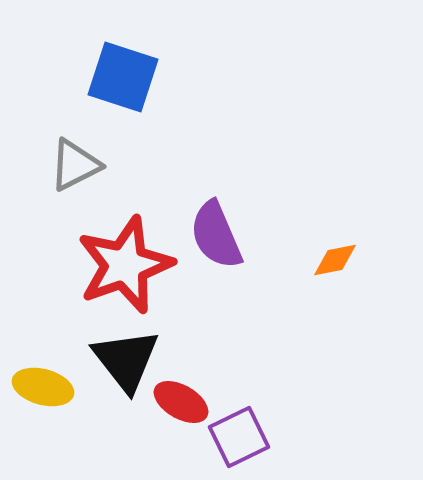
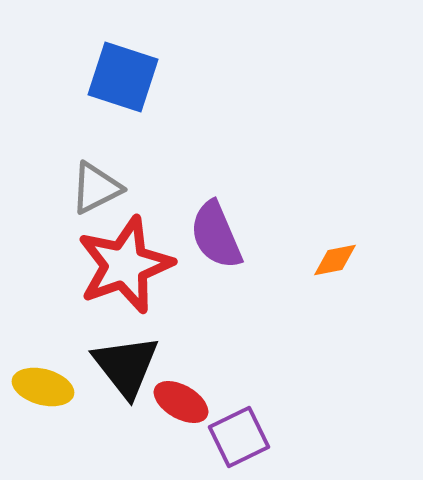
gray triangle: moved 21 px right, 23 px down
black triangle: moved 6 px down
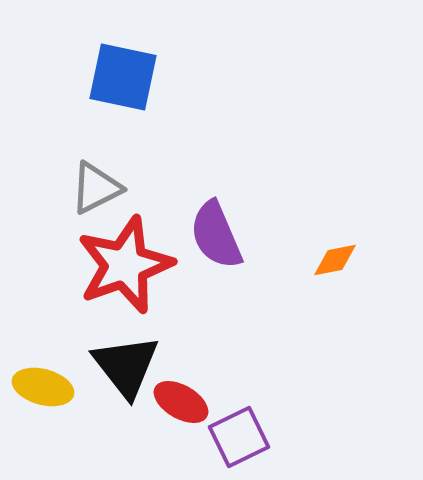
blue square: rotated 6 degrees counterclockwise
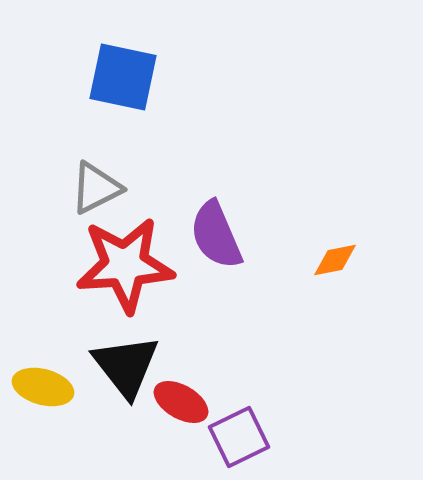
red star: rotated 16 degrees clockwise
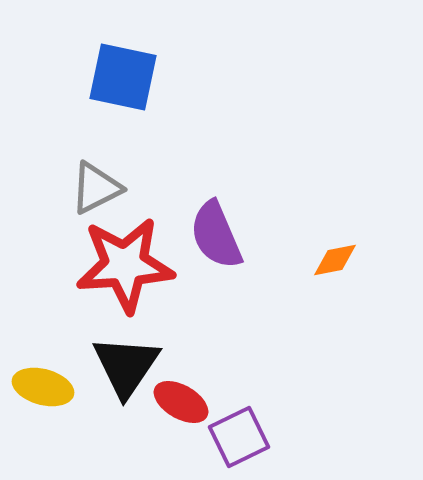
black triangle: rotated 12 degrees clockwise
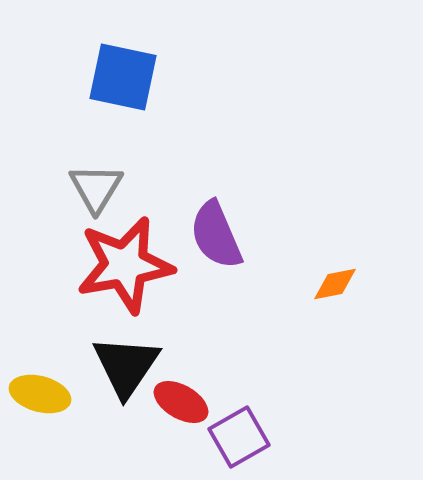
gray triangle: rotated 32 degrees counterclockwise
orange diamond: moved 24 px down
red star: rotated 6 degrees counterclockwise
yellow ellipse: moved 3 px left, 7 px down
purple square: rotated 4 degrees counterclockwise
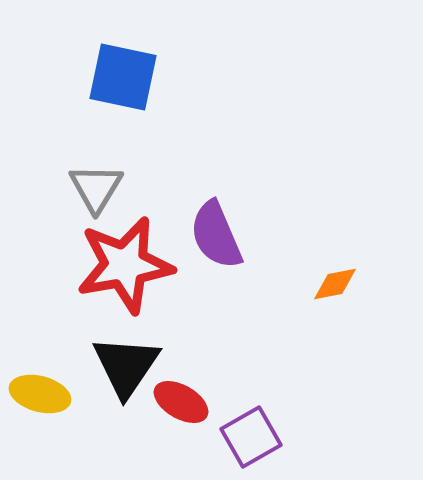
purple square: moved 12 px right
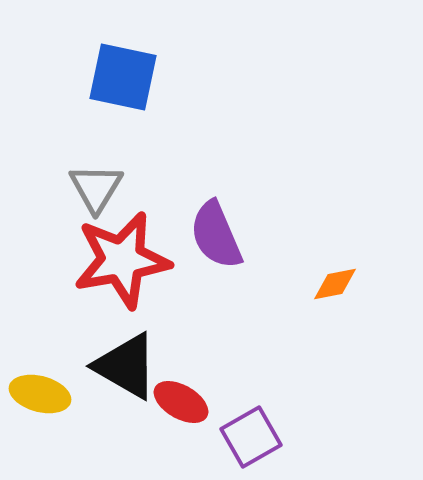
red star: moved 3 px left, 5 px up
black triangle: rotated 34 degrees counterclockwise
